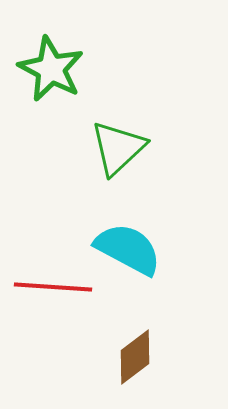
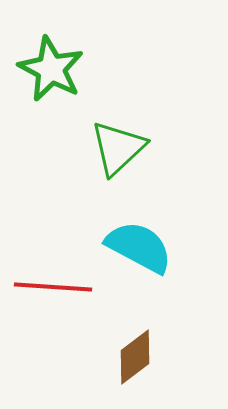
cyan semicircle: moved 11 px right, 2 px up
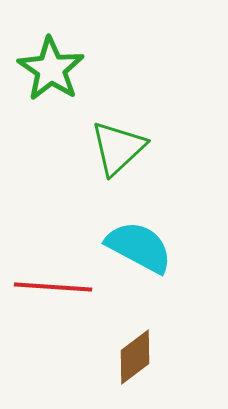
green star: rotated 6 degrees clockwise
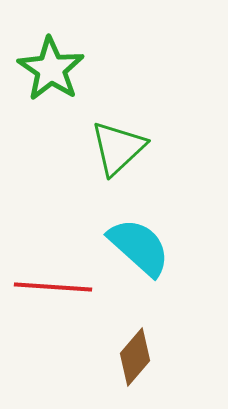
cyan semicircle: rotated 14 degrees clockwise
brown diamond: rotated 12 degrees counterclockwise
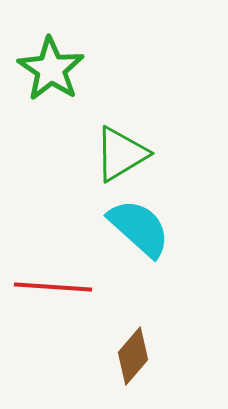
green triangle: moved 3 px right, 6 px down; rotated 12 degrees clockwise
cyan semicircle: moved 19 px up
brown diamond: moved 2 px left, 1 px up
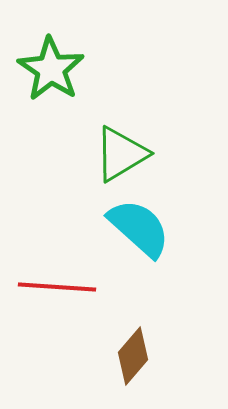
red line: moved 4 px right
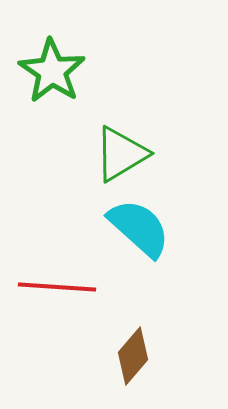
green star: moved 1 px right, 2 px down
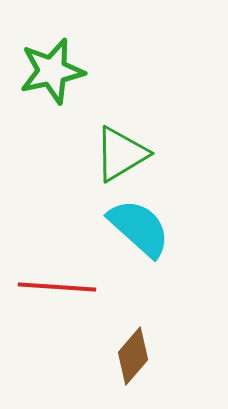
green star: rotated 26 degrees clockwise
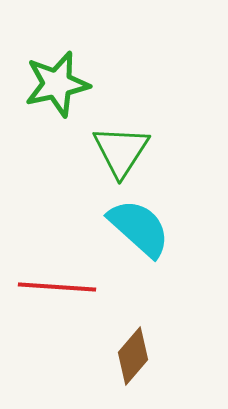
green star: moved 5 px right, 13 px down
green triangle: moved 3 px up; rotated 26 degrees counterclockwise
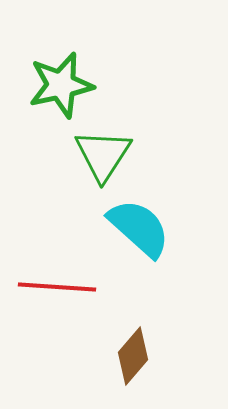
green star: moved 4 px right, 1 px down
green triangle: moved 18 px left, 4 px down
